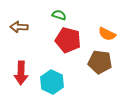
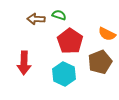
brown arrow: moved 17 px right, 8 px up
red pentagon: moved 2 px right, 1 px down; rotated 20 degrees clockwise
brown pentagon: rotated 30 degrees counterclockwise
red arrow: moved 3 px right, 10 px up
cyan hexagon: moved 12 px right, 8 px up
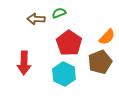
green semicircle: moved 2 px up; rotated 40 degrees counterclockwise
orange semicircle: moved 3 px down; rotated 72 degrees counterclockwise
red pentagon: moved 1 px left, 2 px down
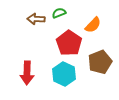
orange semicircle: moved 14 px left, 12 px up
red arrow: moved 3 px right, 10 px down
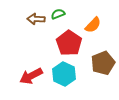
green semicircle: moved 1 px left, 1 px down
brown pentagon: moved 3 px right, 1 px down
red arrow: moved 4 px right, 3 px down; rotated 60 degrees clockwise
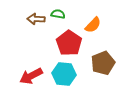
green semicircle: rotated 32 degrees clockwise
cyan hexagon: rotated 20 degrees counterclockwise
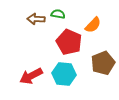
red pentagon: moved 1 px up; rotated 10 degrees counterclockwise
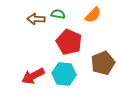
orange semicircle: moved 10 px up
red arrow: moved 2 px right
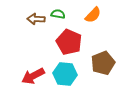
cyan hexagon: moved 1 px right
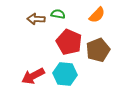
orange semicircle: moved 4 px right
brown pentagon: moved 5 px left, 13 px up
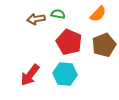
orange semicircle: moved 1 px right, 1 px up
brown arrow: rotated 12 degrees counterclockwise
brown pentagon: moved 6 px right, 5 px up
red arrow: moved 3 px left, 1 px up; rotated 25 degrees counterclockwise
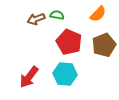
green semicircle: moved 1 px left, 1 px down
brown arrow: rotated 12 degrees counterclockwise
red arrow: moved 1 px left, 2 px down
